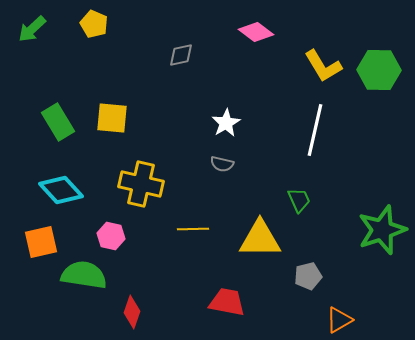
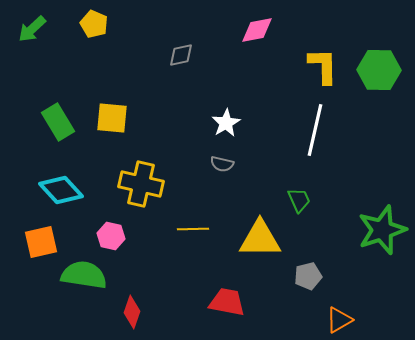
pink diamond: moved 1 px right, 2 px up; rotated 48 degrees counterclockwise
yellow L-shape: rotated 150 degrees counterclockwise
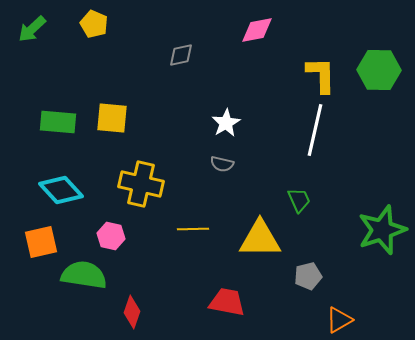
yellow L-shape: moved 2 px left, 9 px down
green rectangle: rotated 54 degrees counterclockwise
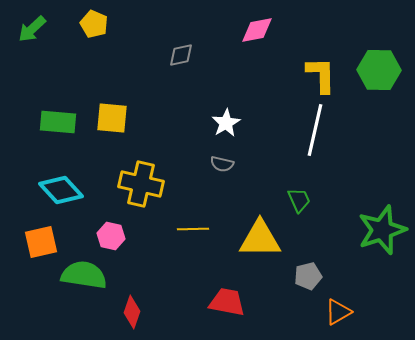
orange triangle: moved 1 px left, 8 px up
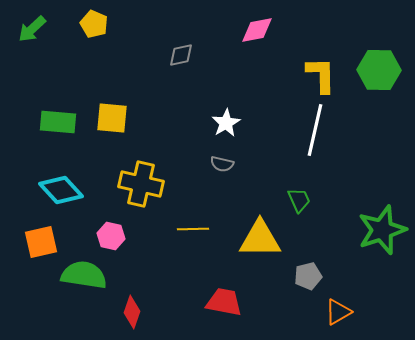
red trapezoid: moved 3 px left
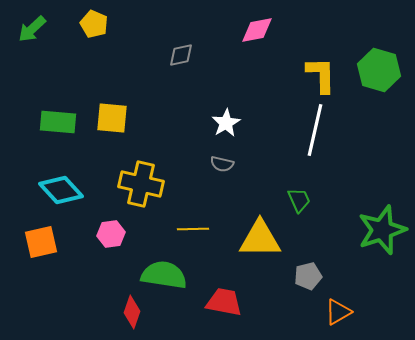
green hexagon: rotated 15 degrees clockwise
pink hexagon: moved 2 px up; rotated 20 degrees counterclockwise
green semicircle: moved 80 px right
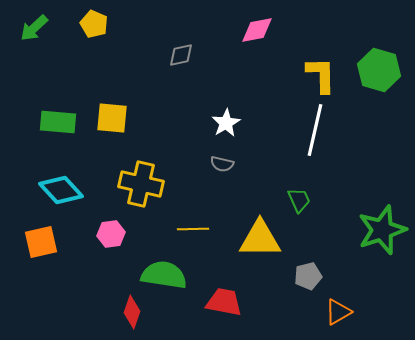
green arrow: moved 2 px right, 1 px up
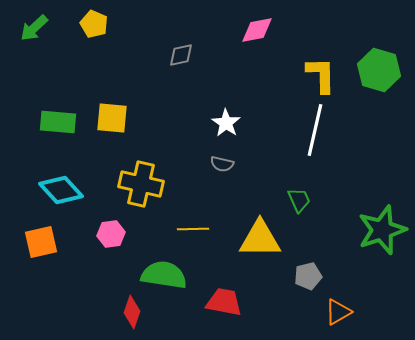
white star: rotated 8 degrees counterclockwise
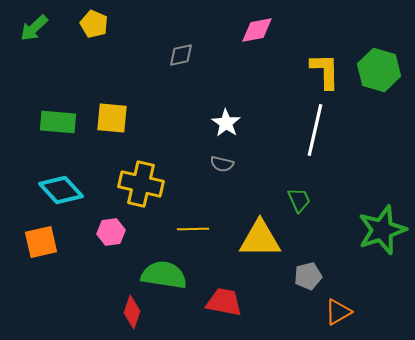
yellow L-shape: moved 4 px right, 4 px up
pink hexagon: moved 2 px up
